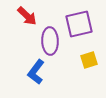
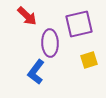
purple ellipse: moved 2 px down
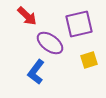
purple ellipse: rotated 52 degrees counterclockwise
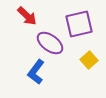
yellow square: rotated 24 degrees counterclockwise
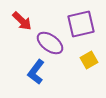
red arrow: moved 5 px left, 5 px down
purple square: moved 2 px right
yellow square: rotated 12 degrees clockwise
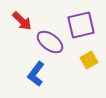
purple square: moved 1 px down
purple ellipse: moved 1 px up
blue L-shape: moved 2 px down
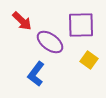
purple square: rotated 12 degrees clockwise
yellow square: rotated 24 degrees counterclockwise
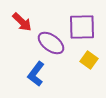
red arrow: moved 1 px down
purple square: moved 1 px right, 2 px down
purple ellipse: moved 1 px right, 1 px down
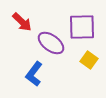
blue L-shape: moved 2 px left
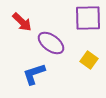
purple square: moved 6 px right, 9 px up
blue L-shape: rotated 35 degrees clockwise
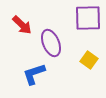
red arrow: moved 3 px down
purple ellipse: rotated 32 degrees clockwise
